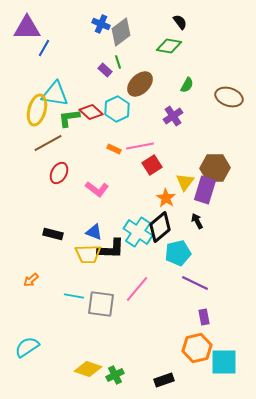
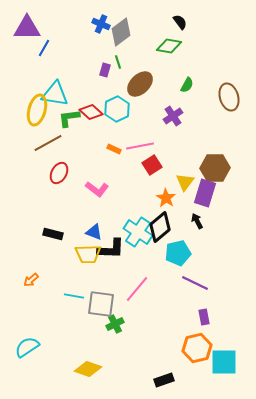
purple rectangle at (105, 70): rotated 64 degrees clockwise
brown ellipse at (229, 97): rotated 56 degrees clockwise
purple rectangle at (205, 190): moved 3 px down
green cross at (115, 375): moved 51 px up
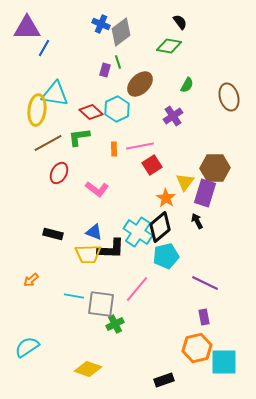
yellow ellipse at (37, 110): rotated 8 degrees counterclockwise
green L-shape at (69, 118): moved 10 px right, 19 px down
orange rectangle at (114, 149): rotated 64 degrees clockwise
cyan pentagon at (178, 253): moved 12 px left, 3 px down
purple line at (195, 283): moved 10 px right
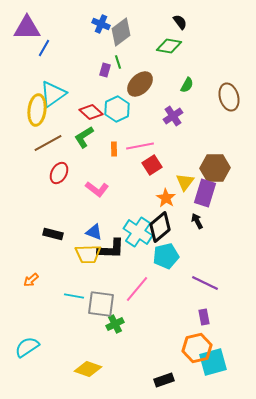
cyan triangle at (55, 94): moved 2 px left; rotated 44 degrees counterclockwise
green L-shape at (79, 137): moved 5 px right; rotated 25 degrees counterclockwise
cyan square at (224, 362): moved 11 px left; rotated 16 degrees counterclockwise
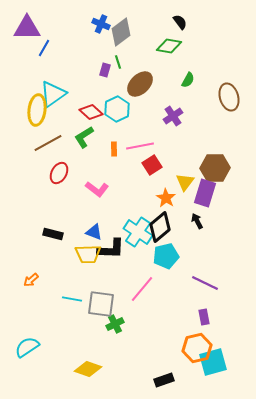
green semicircle at (187, 85): moved 1 px right, 5 px up
pink line at (137, 289): moved 5 px right
cyan line at (74, 296): moved 2 px left, 3 px down
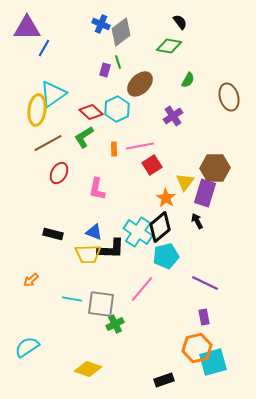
pink L-shape at (97, 189): rotated 65 degrees clockwise
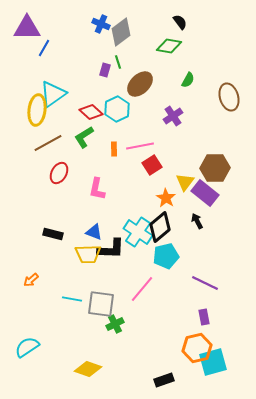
purple rectangle at (205, 193): rotated 68 degrees counterclockwise
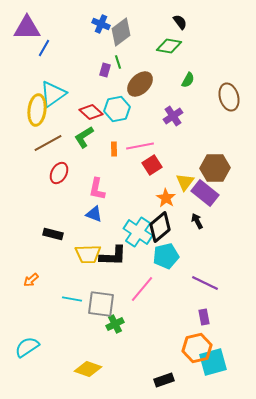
cyan hexagon at (117, 109): rotated 15 degrees clockwise
blue triangle at (94, 232): moved 18 px up
black L-shape at (111, 249): moved 2 px right, 7 px down
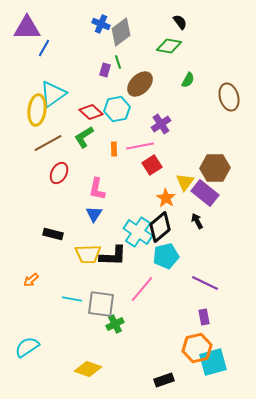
purple cross at (173, 116): moved 12 px left, 8 px down
blue triangle at (94, 214): rotated 42 degrees clockwise
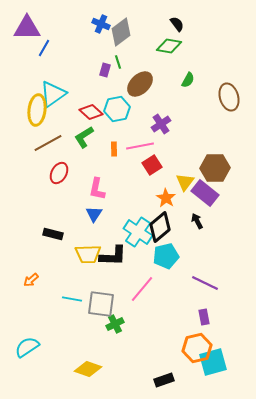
black semicircle at (180, 22): moved 3 px left, 2 px down
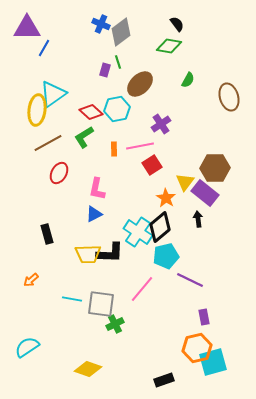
blue triangle at (94, 214): rotated 30 degrees clockwise
black arrow at (197, 221): moved 1 px right, 2 px up; rotated 21 degrees clockwise
black rectangle at (53, 234): moved 6 px left; rotated 60 degrees clockwise
black L-shape at (113, 256): moved 3 px left, 3 px up
purple line at (205, 283): moved 15 px left, 3 px up
